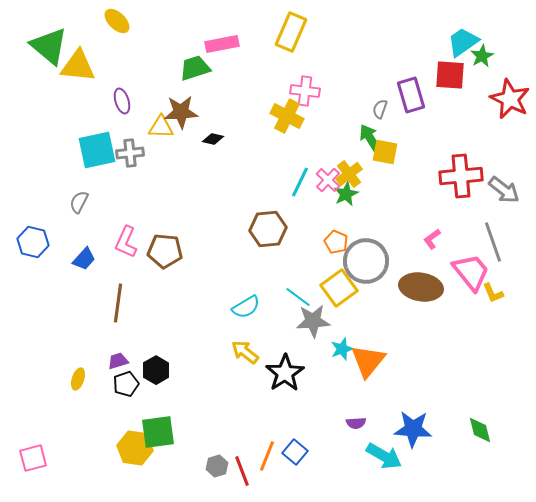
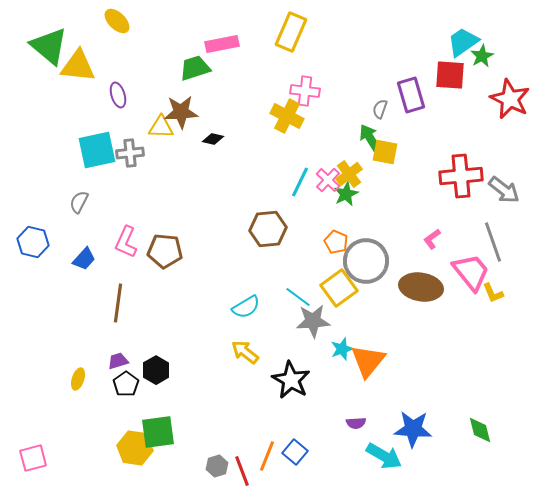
purple ellipse at (122, 101): moved 4 px left, 6 px up
black star at (285, 373): moved 6 px right, 7 px down; rotated 9 degrees counterclockwise
black pentagon at (126, 384): rotated 15 degrees counterclockwise
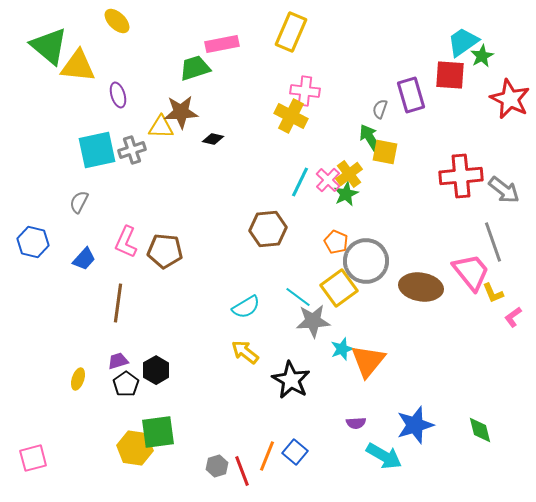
yellow cross at (287, 116): moved 4 px right
gray cross at (130, 153): moved 2 px right, 3 px up; rotated 12 degrees counterclockwise
pink L-shape at (432, 239): moved 81 px right, 78 px down
blue star at (413, 429): moved 2 px right, 4 px up; rotated 21 degrees counterclockwise
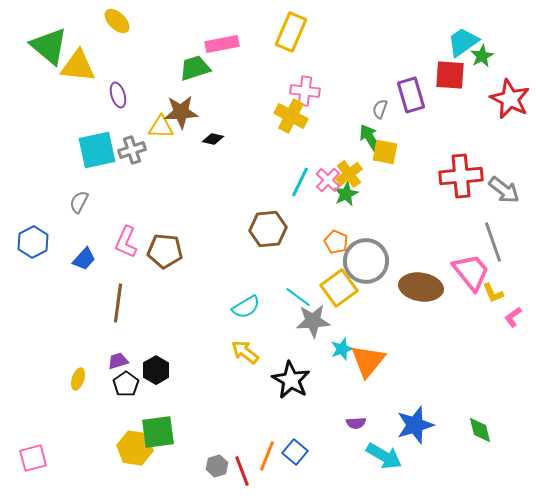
blue hexagon at (33, 242): rotated 20 degrees clockwise
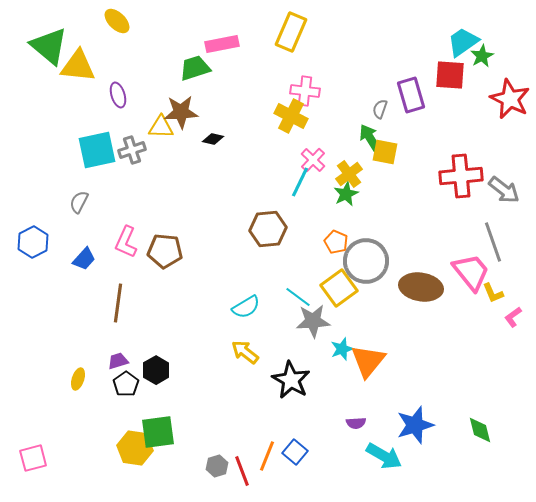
pink cross at (328, 180): moved 15 px left, 20 px up
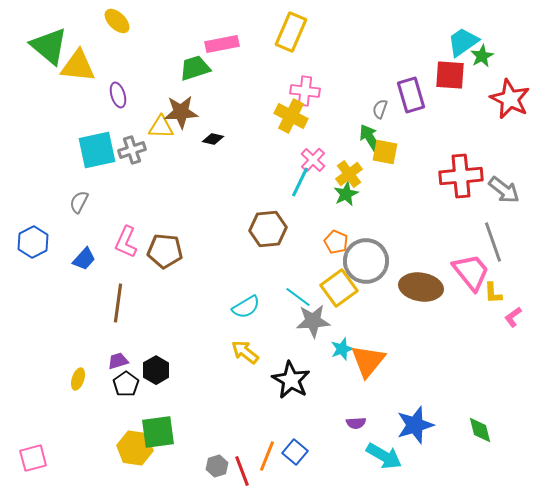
yellow L-shape at (493, 293): rotated 20 degrees clockwise
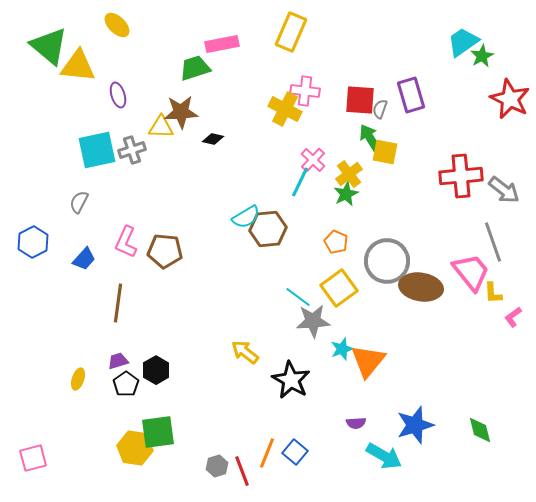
yellow ellipse at (117, 21): moved 4 px down
red square at (450, 75): moved 90 px left, 25 px down
yellow cross at (291, 116): moved 6 px left, 7 px up
gray circle at (366, 261): moved 21 px right
cyan semicircle at (246, 307): moved 90 px up
orange line at (267, 456): moved 3 px up
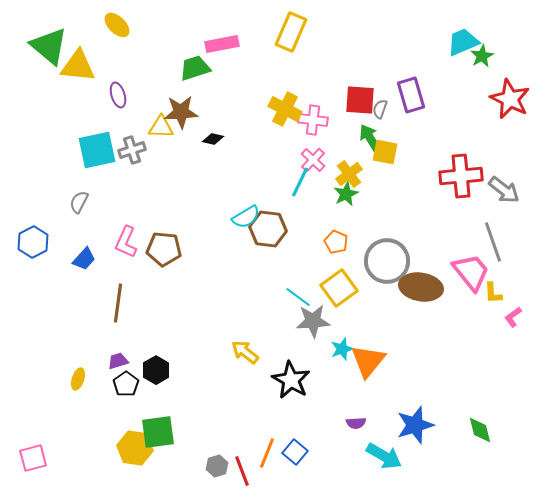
cyan trapezoid at (463, 42): rotated 12 degrees clockwise
pink cross at (305, 91): moved 8 px right, 29 px down
brown hexagon at (268, 229): rotated 12 degrees clockwise
brown pentagon at (165, 251): moved 1 px left, 2 px up
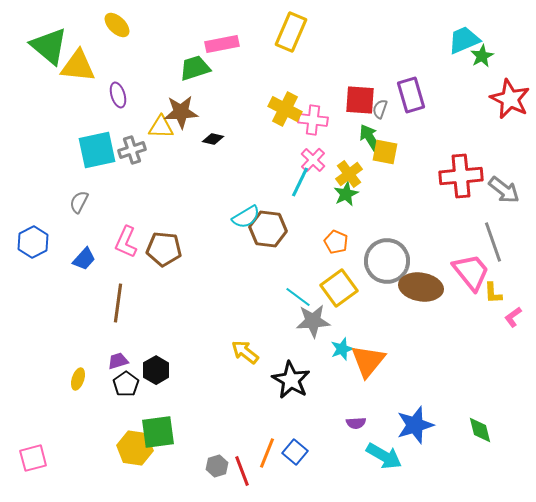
cyan trapezoid at (463, 42): moved 1 px right, 2 px up
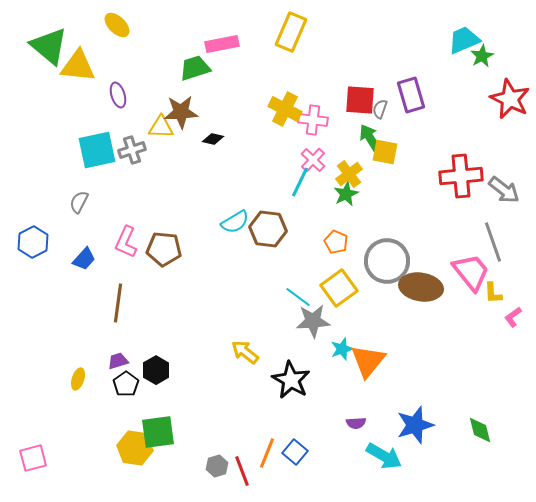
cyan semicircle at (246, 217): moved 11 px left, 5 px down
